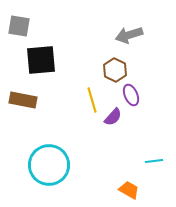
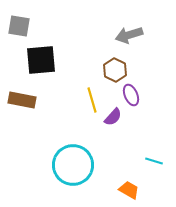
brown rectangle: moved 1 px left
cyan line: rotated 24 degrees clockwise
cyan circle: moved 24 px right
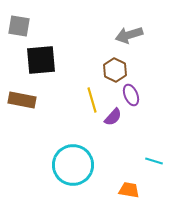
orange trapezoid: rotated 20 degrees counterclockwise
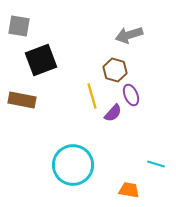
black square: rotated 16 degrees counterclockwise
brown hexagon: rotated 10 degrees counterclockwise
yellow line: moved 4 px up
purple semicircle: moved 4 px up
cyan line: moved 2 px right, 3 px down
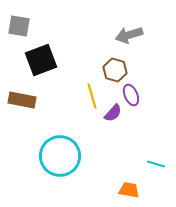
cyan circle: moved 13 px left, 9 px up
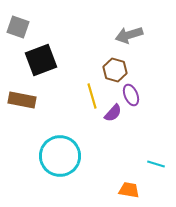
gray square: moved 1 px left, 1 px down; rotated 10 degrees clockwise
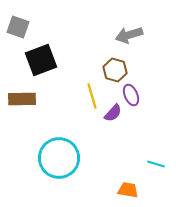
brown rectangle: moved 1 px up; rotated 12 degrees counterclockwise
cyan circle: moved 1 px left, 2 px down
orange trapezoid: moved 1 px left
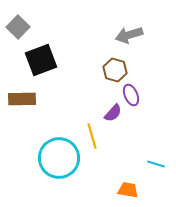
gray square: rotated 25 degrees clockwise
yellow line: moved 40 px down
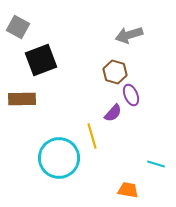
gray square: rotated 15 degrees counterclockwise
brown hexagon: moved 2 px down
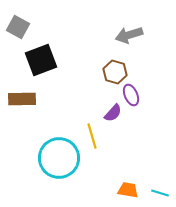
cyan line: moved 4 px right, 29 px down
